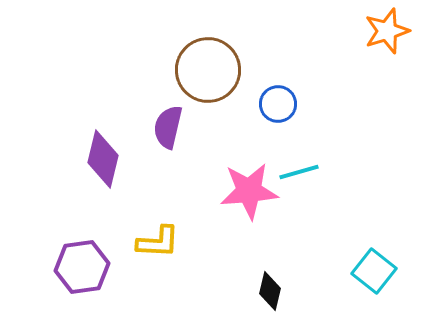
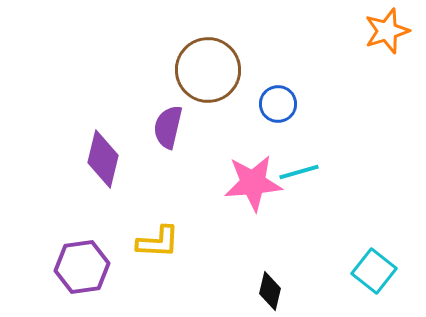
pink star: moved 4 px right, 8 px up
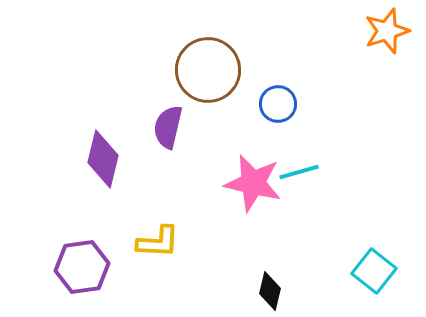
pink star: rotated 18 degrees clockwise
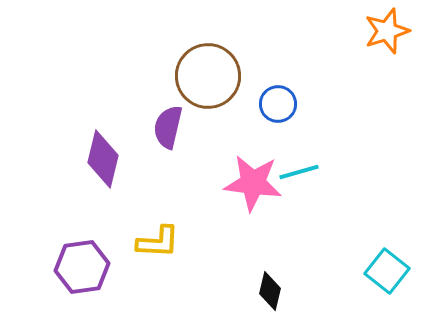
brown circle: moved 6 px down
pink star: rotated 6 degrees counterclockwise
cyan square: moved 13 px right
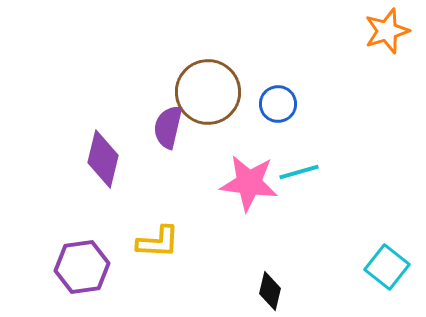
brown circle: moved 16 px down
pink star: moved 4 px left
cyan square: moved 4 px up
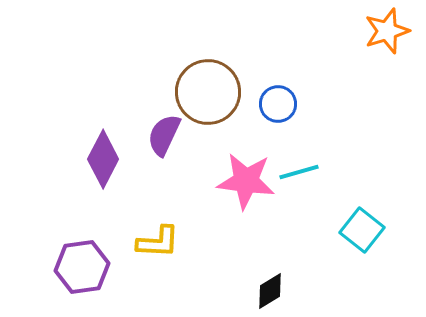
purple semicircle: moved 4 px left, 8 px down; rotated 12 degrees clockwise
purple diamond: rotated 14 degrees clockwise
pink star: moved 3 px left, 2 px up
cyan square: moved 25 px left, 37 px up
black diamond: rotated 45 degrees clockwise
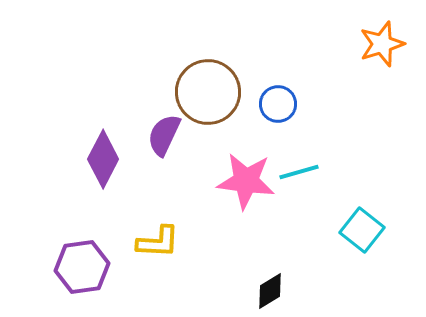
orange star: moved 5 px left, 13 px down
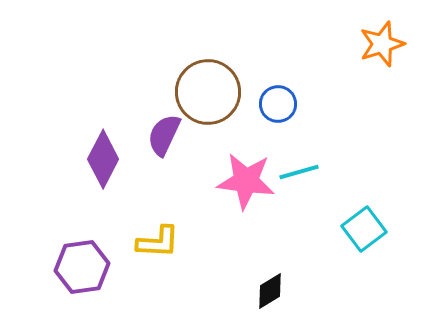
cyan square: moved 2 px right, 1 px up; rotated 15 degrees clockwise
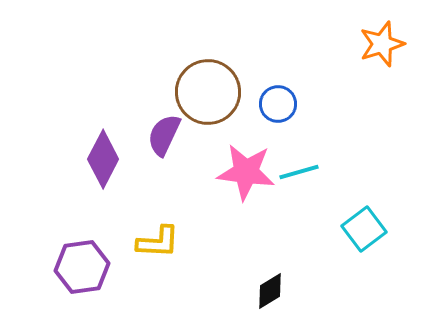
pink star: moved 9 px up
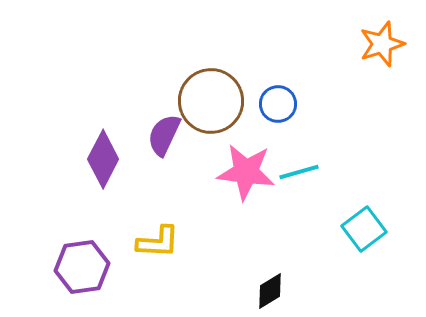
brown circle: moved 3 px right, 9 px down
